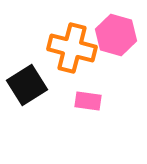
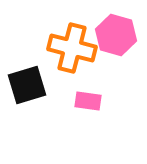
black square: rotated 15 degrees clockwise
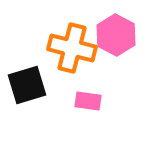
pink hexagon: rotated 12 degrees clockwise
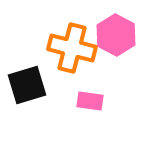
pink rectangle: moved 2 px right
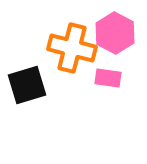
pink hexagon: moved 1 px left, 2 px up
pink rectangle: moved 18 px right, 23 px up
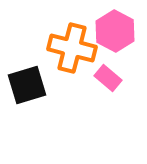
pink hexagon: moved 2 px up
pink rectangle: rotated 32 degrees clockwise
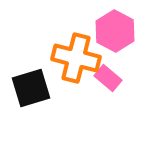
orange cross: moved 4 px right, 10 px down
black square: moved 4 px right, 3 px down
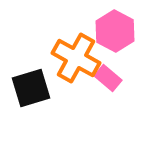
orange cross: rotated 15 degrees clockwise
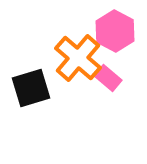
orange cross: moved 2 px right; rotated 12 degrees clockwise
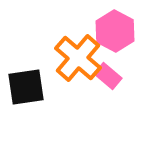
pink rectangle: moved 2 px up
black square: moved 5 px left, 1 px up; rotated 9 degrees clockwise
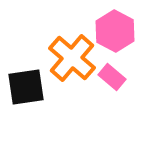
orange cross: moved 6 px left
pink rectangle: moved 4 px right, 1 px down
